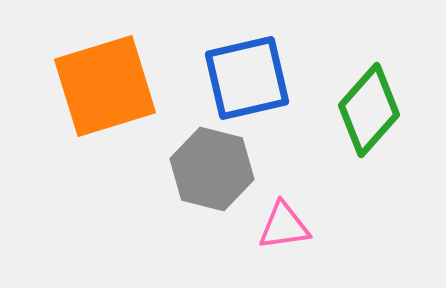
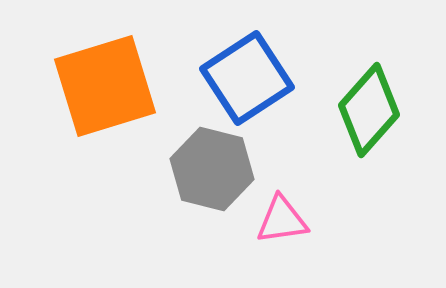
blue square: rotated 20 degrees counterclockwise
pink triangle: moved 2 px left, 6 px up
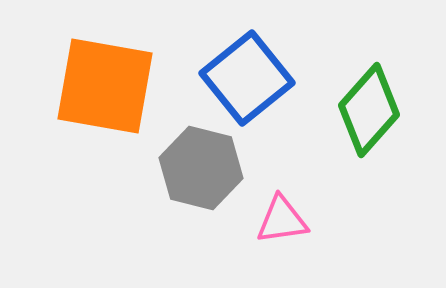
blue square: rotated 6 degrees counterclockwise
orange square: rotated 27 degrees clockwise
gray hexagon: moved 11 px left, 1 px up
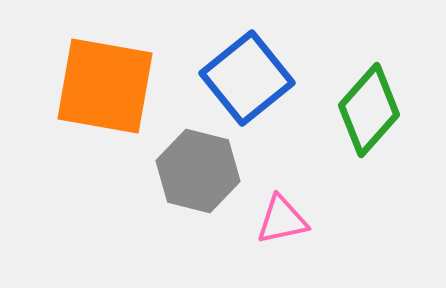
gray hexagon: moved 3 px left, 3 px down
pink triangle: rotated 4 degrees counterclockwise
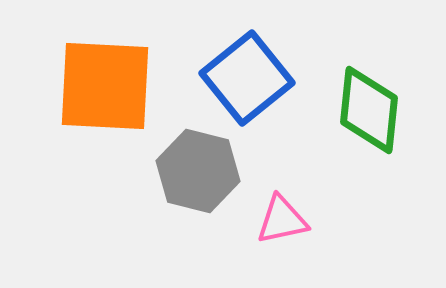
orange square: rotated 7 degrees counterclockwise
green diamond: rotated 36 degrees counterclockwise
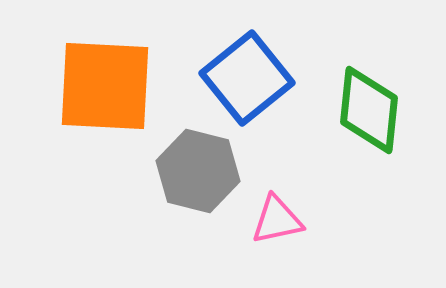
pink triangle: moved 5 px left
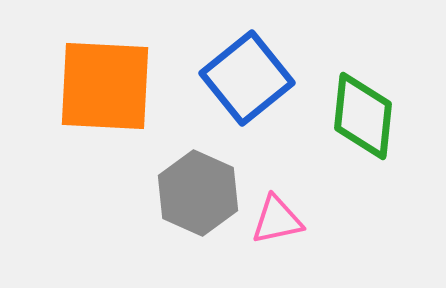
green diamond: moved 6 px left, 6 px down
gray hexagon: moved 22 px down; rotated 10 degrees clockwise
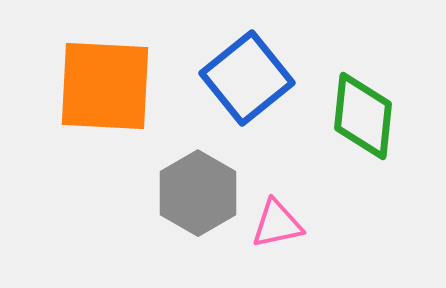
gray hexagon: rotated 6 degrees clockwise
pink triangle: moved 4 px down
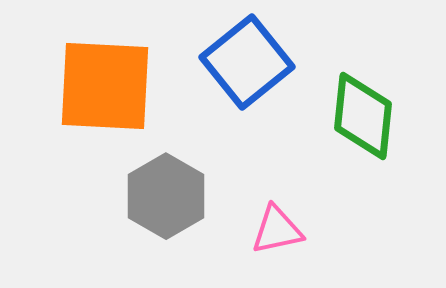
blue square: moved 16 px up
gray hexagon: moved 32 px left, 3 px down
pink triangle: moved 6 px down
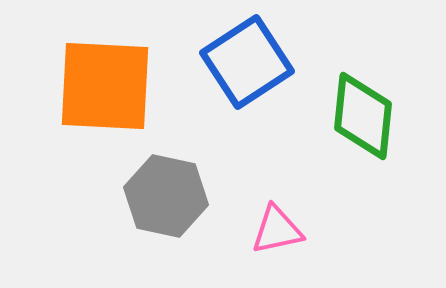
blue square: rotated 6 degrees clockwise
gray hexagon: rotated 18 degrees counterclockwise
